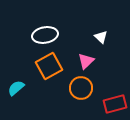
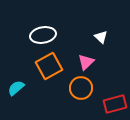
white ellipse: moved 2 px left
pink triangle: moved 1 px down
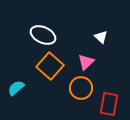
white ellipse: rotated 35 degrees clockwise
orange square: moved 1 px right; rotated 20 degrees counterclockwise
red rectangle: moved 6 px left; rotated 65 degrees counterclockwise
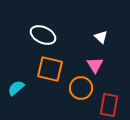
pink triangle: moved 9 px right, 3 px down; rotated 18 degrees counterclockwise
orange square: moved 3 px down; rotated 28 degrees counterclockwise
red rectangle: moved 1 px down
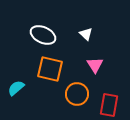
white triangle: moved 15 px left, 3 px up
orange circle: moved 4 px left, 6 px down
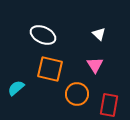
white triangle: moved 13 px right
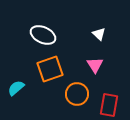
orange square: rotated 32 degrees counterclockwise
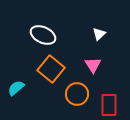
white triangle: rotated 32 degrees clockwise
pink triangle: moved 2 px left
orange square: moved 1 px right; rotated 32 degrees counterclockwise
red rectangle: rotated 10 degrees counterclockwise
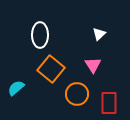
white ellipse: moved 3 px left; rotated 65 degrees clockwise
red rectangle: moved 2 px up
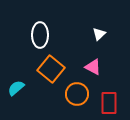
pink triangle: moved 2 px down; rotated 30 degrees counterclockwise
